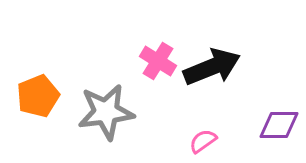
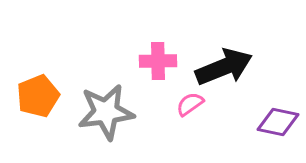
pink cross: rotated 33 degrees counterclockwise
black arrow: moved 12 px right
purple diamond: moved 1 px left, 3 px up; rotated 12 degrees clockwise
pink semicircle: moved 13 px left, 37 px up
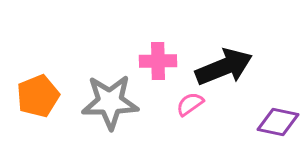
gray star: moved 4 px right, 10 px up; rotated 6 degrees clockwise
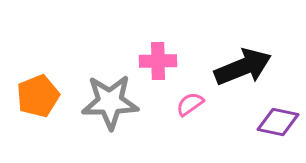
black arrow: moved 19 px right
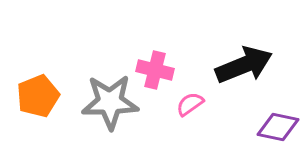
pink cross: moved 3 px left, 9 px down; rotated 15 degrees clockwise
black arrow: moved 1 px right, 2 px up
purple diamond: moved 5 px down
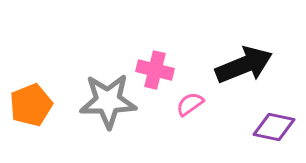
orange pentagon: moved 7 px left, 9 px down
gray star: moved 2 px left, 1 px up
purple diamond: moved 4 px left
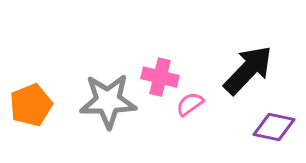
black arrow: moved 4 px right, 5 px down; rotated 24 degrees counterclockwise
pink cross: moved 5 px right, 7 px down
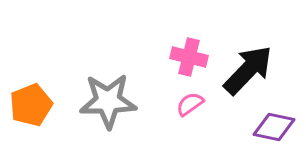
pink cross: moved 29 px right, 20 px up
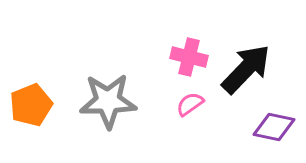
black arrow: moved 2 px left, 1 px up
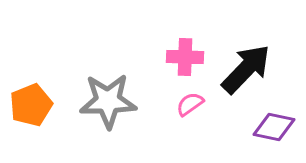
pink cross: moved 4 px left; rotated 12 degrees counterclockwise
